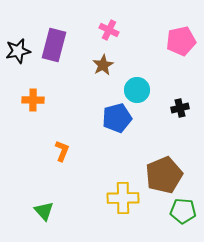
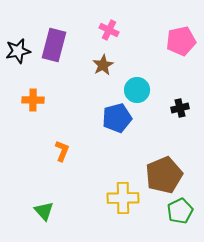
green pentagon: moved 3 px left; rotated 30 degrees counterclockwise
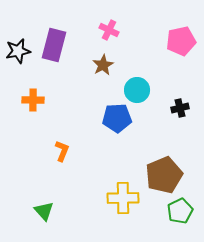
blue pentagon: rotated 12 degrees clockwise
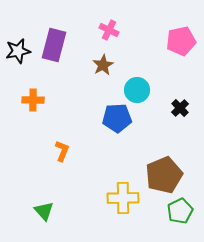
black cross: rotated 30 degrees counterclockwise
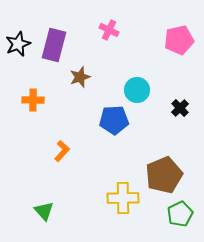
pink pentagon: moved 2 px left, 1 px up
black star: moved 7 px up; rotated 10 degrees counterclockwise
brown star: moved 23 px left, 12 px down; rotated 10 degrees clockwise
blue pentagon: moved 3 px left, 2 px down
orange L-shape: rotated 20 degrees clockwise
green pentagon: moved 3 px down
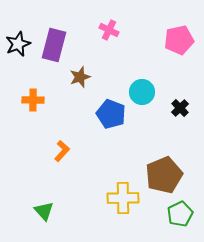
cyan circle: moved 5 px right, 2 px down
blue pentagon: moved 3 px left, 6 px up; rotated 24 degrees clockwise
